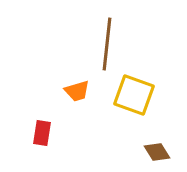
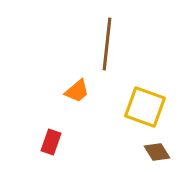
orange trapezoid: rotated 24 degrees counterclockwise
yellow square: moved 11 px right, 12 px down
red rectangle: moved 9 px right, 9 px down; rotated 10 degrees clockwise
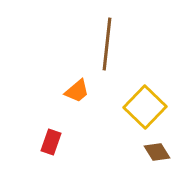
yellow square: rotated 24 degrees clockwise
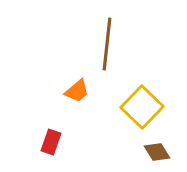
yellow square: moved 3 px left
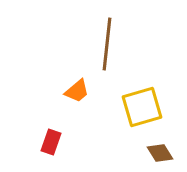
yellow square: rotated 30 degrees clockwise
brown diamond: moved 3 px right, 1 px down
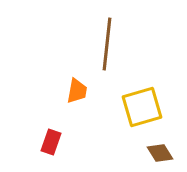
orange trapezoid: rotated 40 degrees counterclockwise
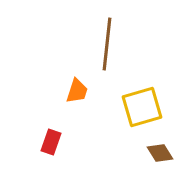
orange trapezoid: rotated 8 degrees clockwise
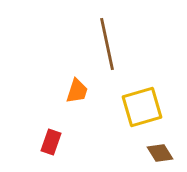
brown line: rotated 18 degrees counterclockwise
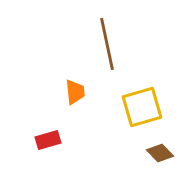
orange trapezoid: moved 2 px left, 1 px down; rotated 24 degrees counterclockwise
red rectangle: moved 3 px left, 2 px up; rotated 55 degrees clockwise
brown diamond: rotated 12 degrees counterclockwise
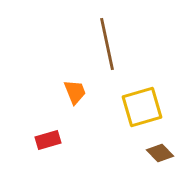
orange trapezoid: rotated 16 degrees counterclockwise
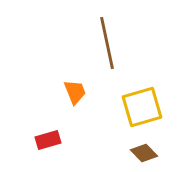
brown line: moved 1 px up
brown diamond: moved 16 px left
